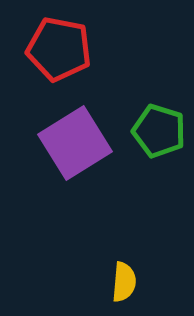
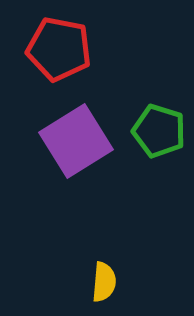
purple square: moved 1 px right, 2 px up
yellow semicircle: moved 20 px left
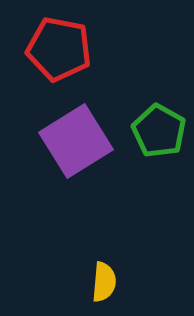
green pentagon: rotated 12 degrees clockwise
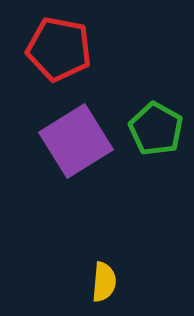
green pentagon: moved 3 px left, 2 px up
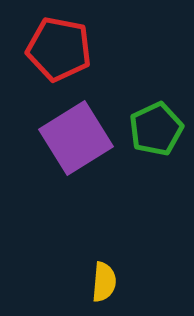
green pentagon: rotated 18 degrees clockwise
purple square: moved 3 px up
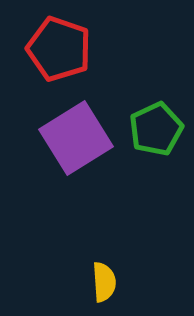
red pentagon: rotated 8 degrees clockwise
yellow semicircle: rotated 9 degrees counterclockwise
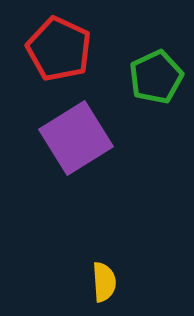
red pentagon: rotated 6 degrees clockwise
green pentagon: moved 52 px up
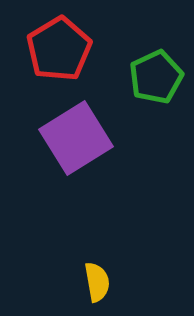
red pentagon: rotated 16 degrees clockwise
yellow semicircle: moved 7 px left; rotated 6 degrees counterclockwise
